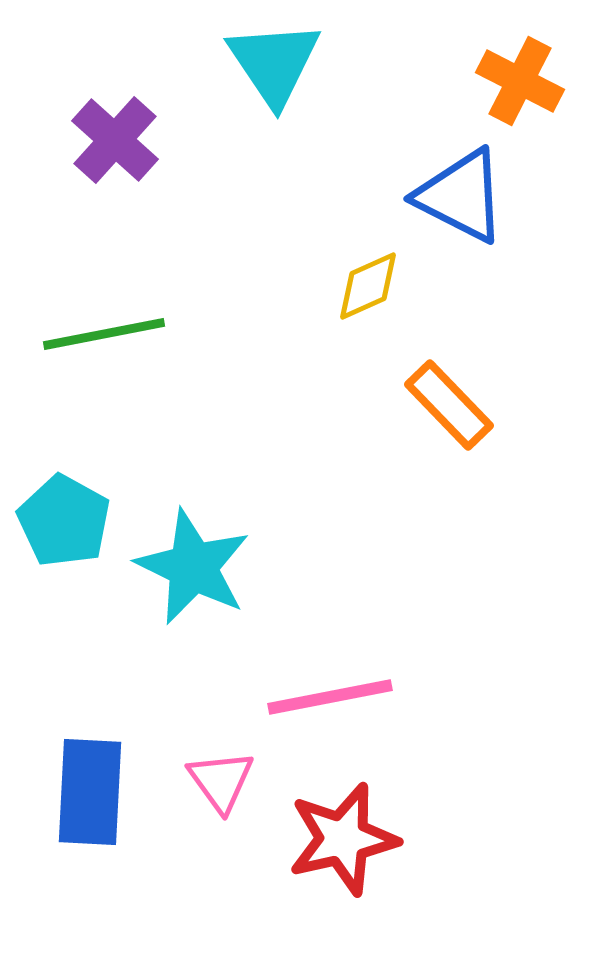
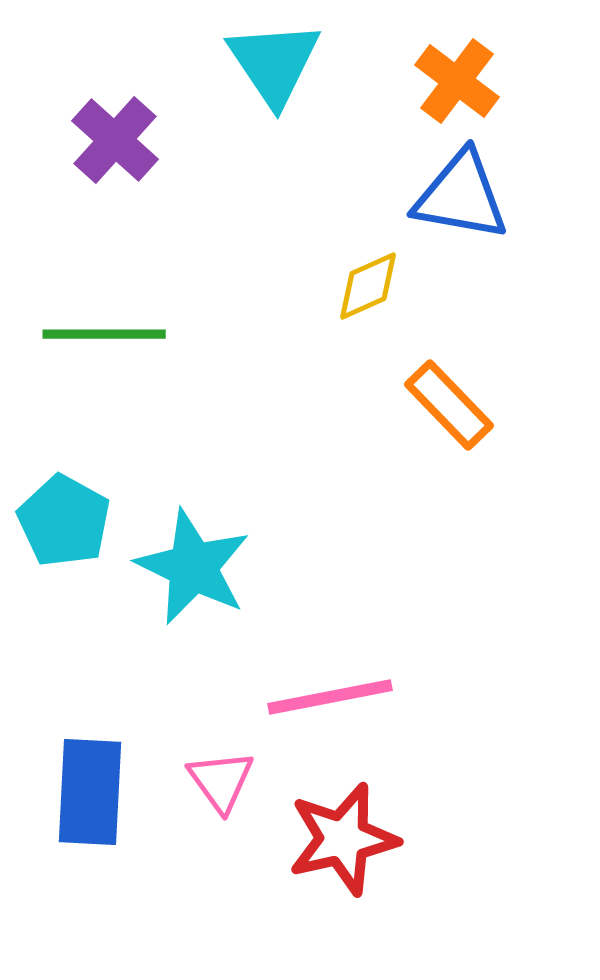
orange cross: moved 63 px left; rotated 10 degrees clockwise
blue triangle: rotated 17 degrees counterclockwise
green line: rotated 11 degrees clockwise
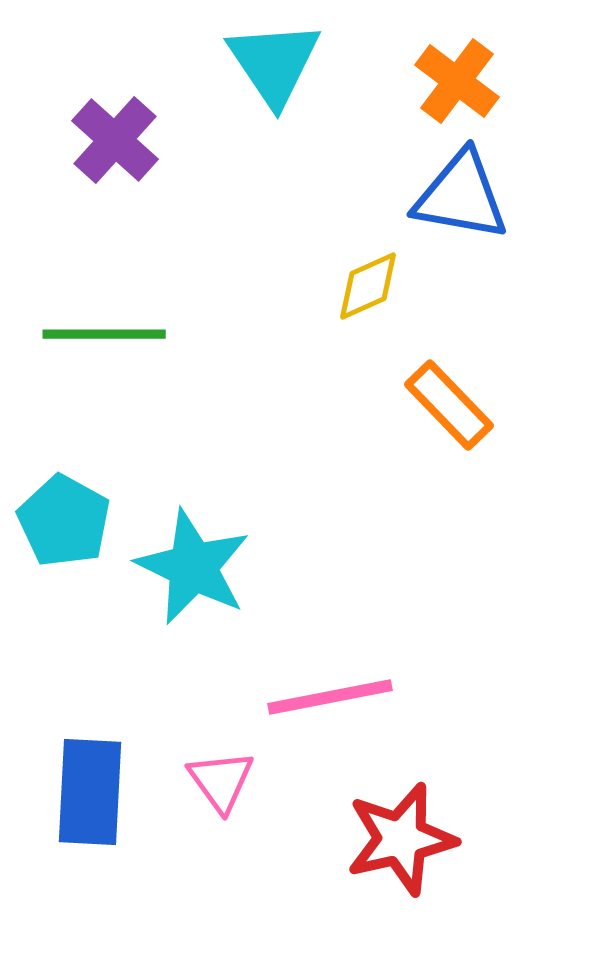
red star: moved 58 px right
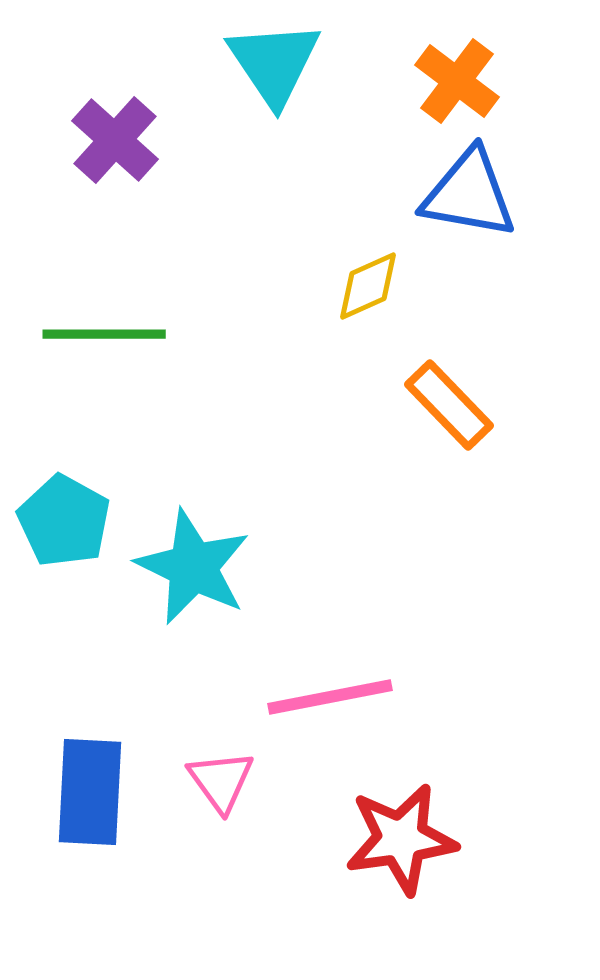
blue triangle: moved 8 px right, 2 px up
red star: rotated 5 degrees clockwise
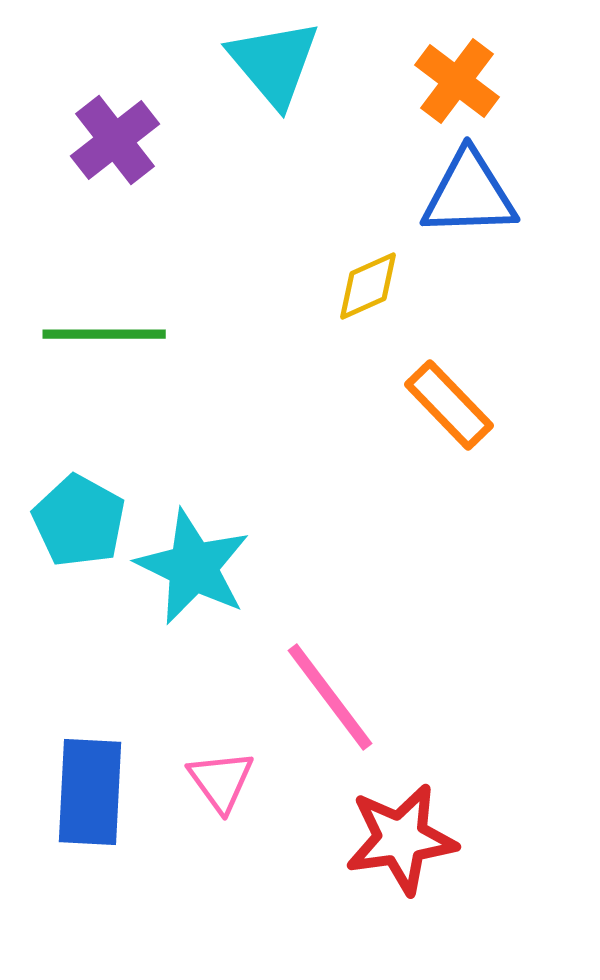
cyan triangle: rotated 6 degrees counterclockwise
purple cross: rotated 10 degrees clockwise
blue triangle: rotated 12 degrees counterclockwise
cyan pentagon: moved 15 px right
pink line: rotated 64 degrees clockwise
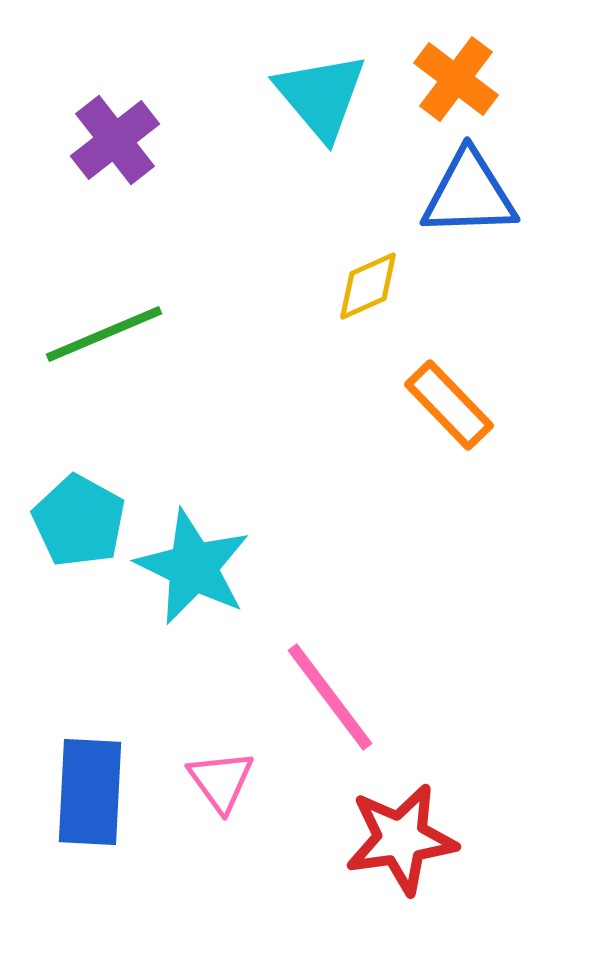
cyan triangle: moved 47 px right, 33 px down
orange cross: moved 1 px left, 2 px up
green line: rotated 23 degrees counterclockwise
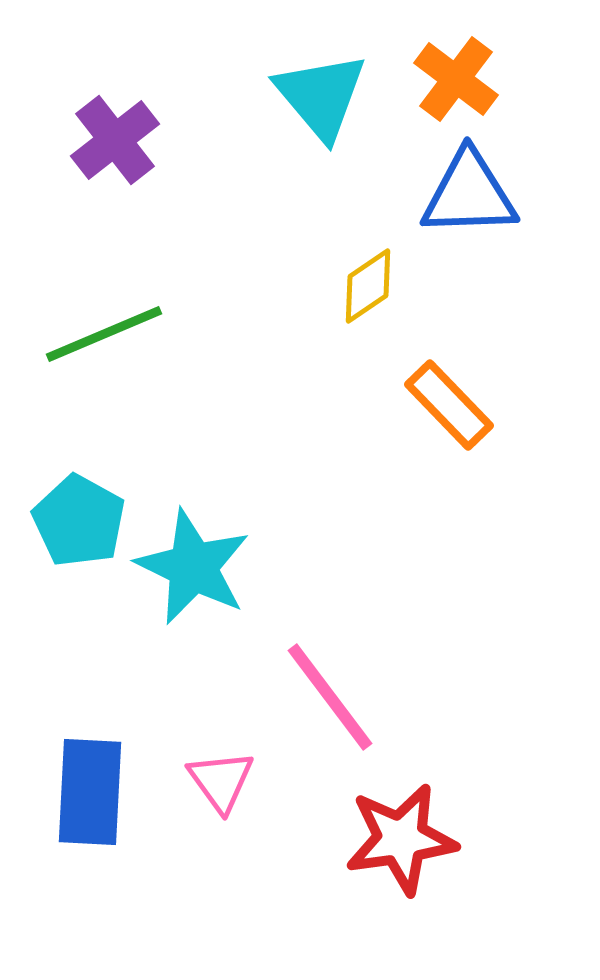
yellow diamond: rotated 10 degrees counterclockwise
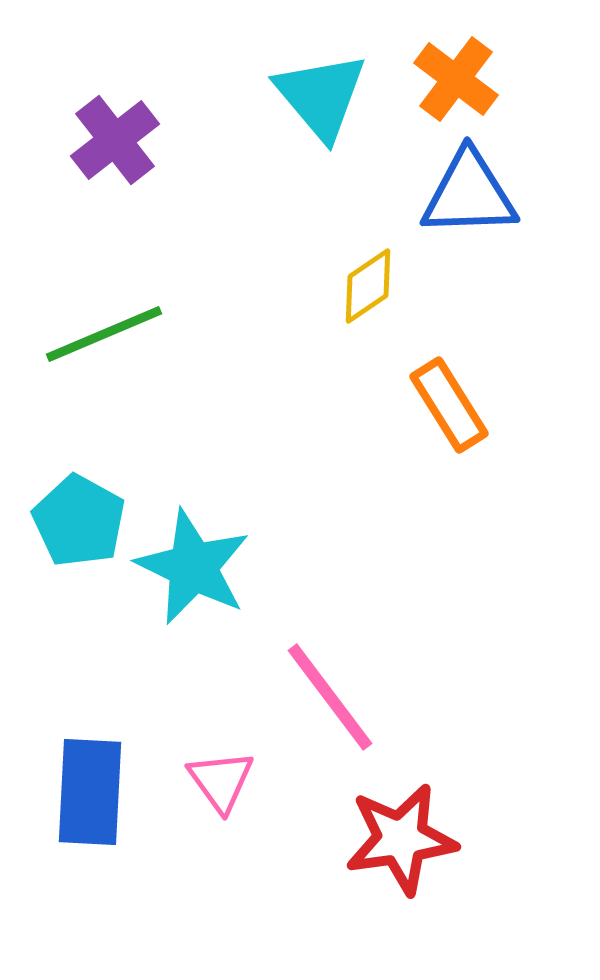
orange rectangle: rotated 12 degrees clockwise
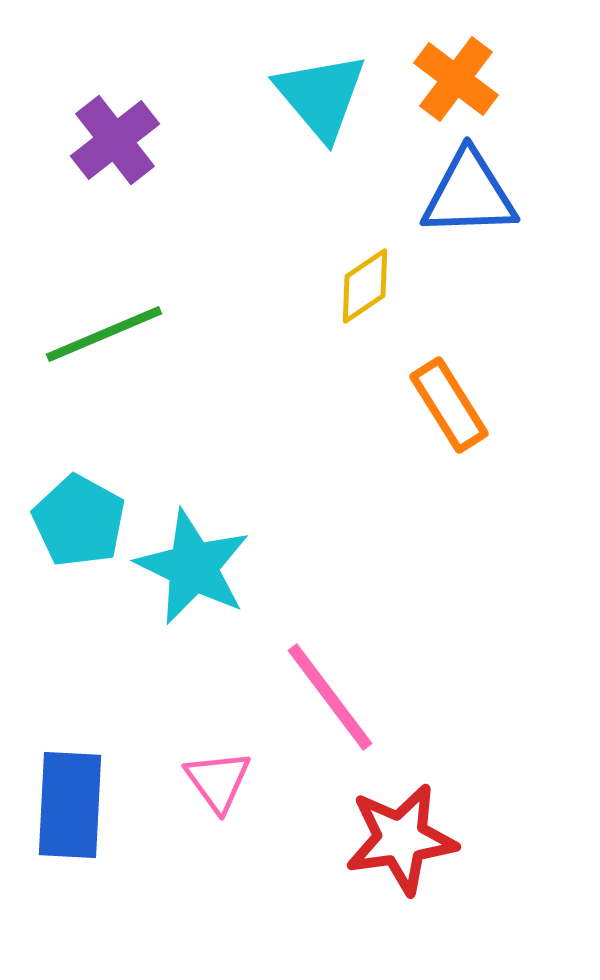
yellow diamond: moved 3 px left
pink triangle: moved 3 px left
blue rectangle: moved 20 px left, 13 px down
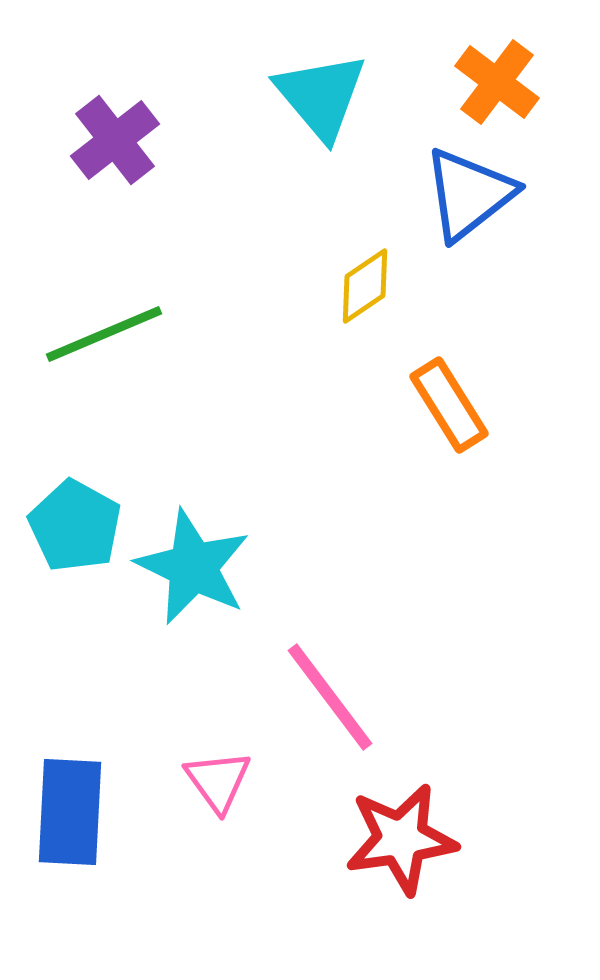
orange cross: moved 41 px right, 3 px down
blue triangle: rotated 36 degrees counterclockwise
cyan pentagon: moved 4 px left, 5 px down
blue rectangle: moved 7 px down
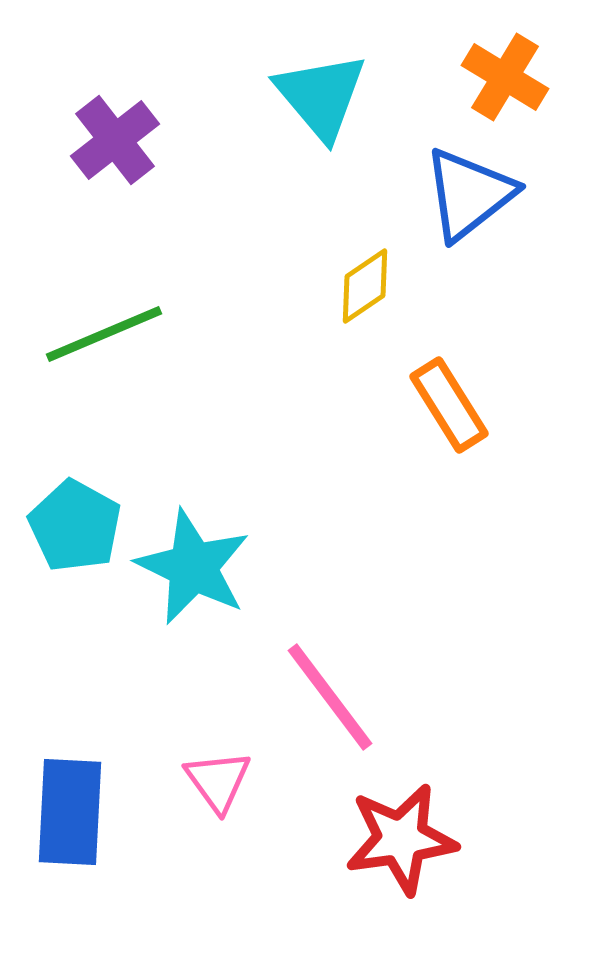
orange cross: moved 8 px right, 5 px up; rotated 6 degrees counterclockwise
